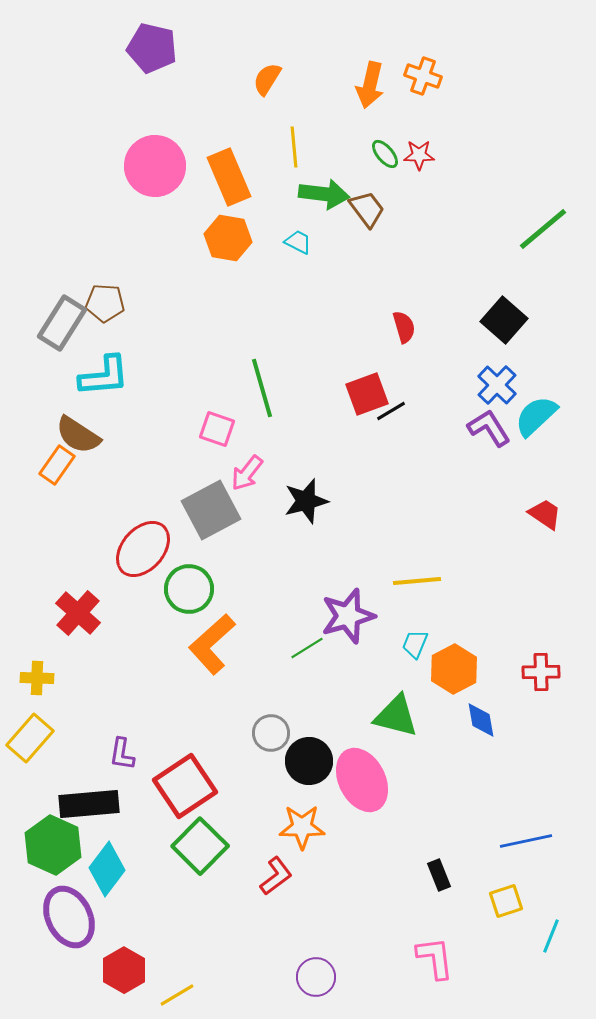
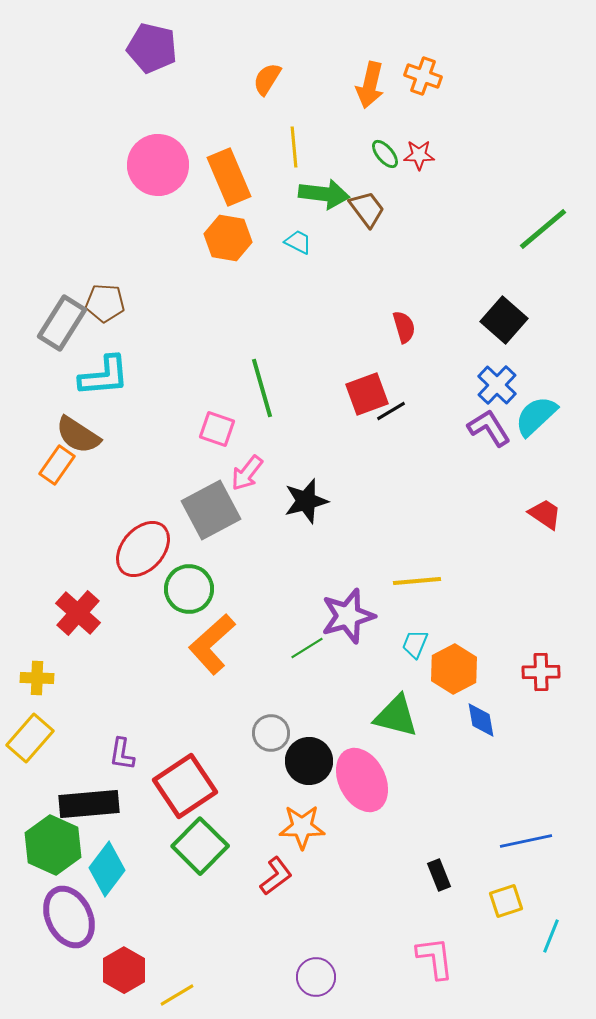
pink circle at (155, 166): moved 3 px right, 1 px up
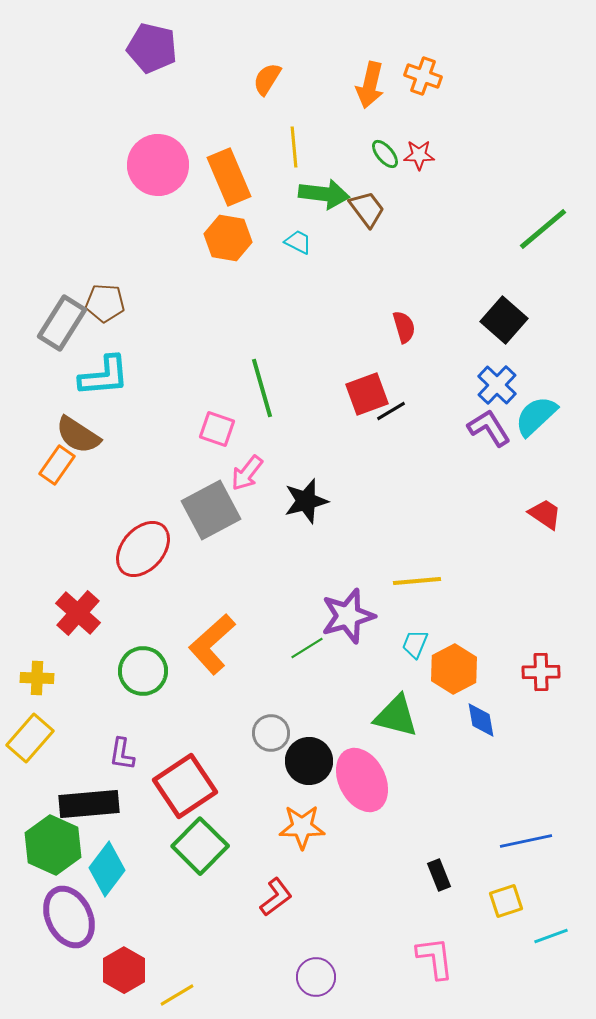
green circle at (189, 589): moved 46 px left, 82 px down
red L-shape at (276, 876): moved 21 px down
cyan line at (551, 936): rotated 48 degrees clockwise
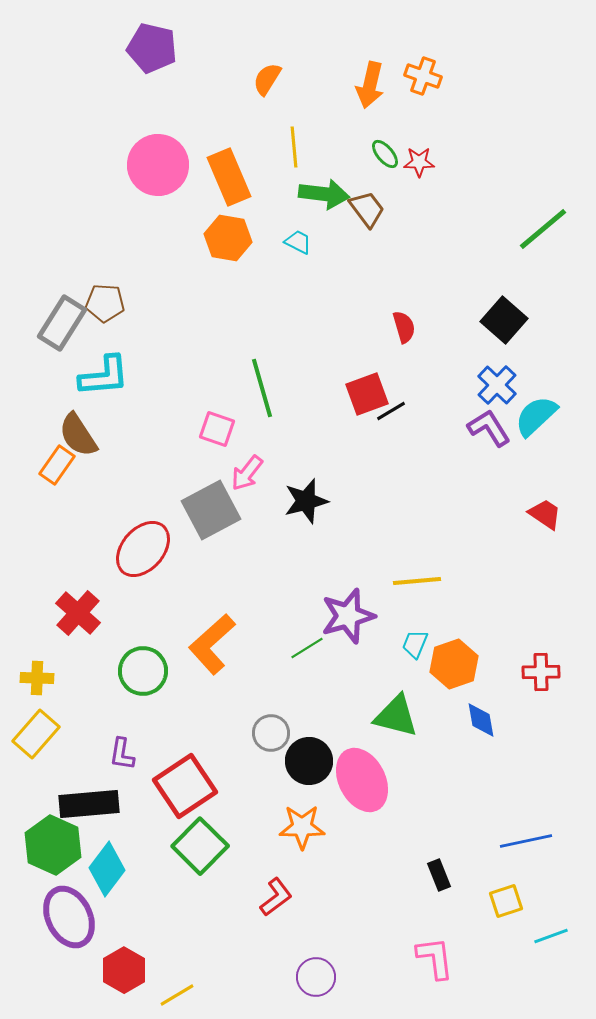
red star at (419, 155): moved 7 px down
brown semicircle at (78, 435): rotated 24 degrees clockwise
orange hexagon at (454, 669): moved 5 px up; rotated 9 degrees clockwise
yellow rectangle at (30, 738): moved 6 px right, 4 px up
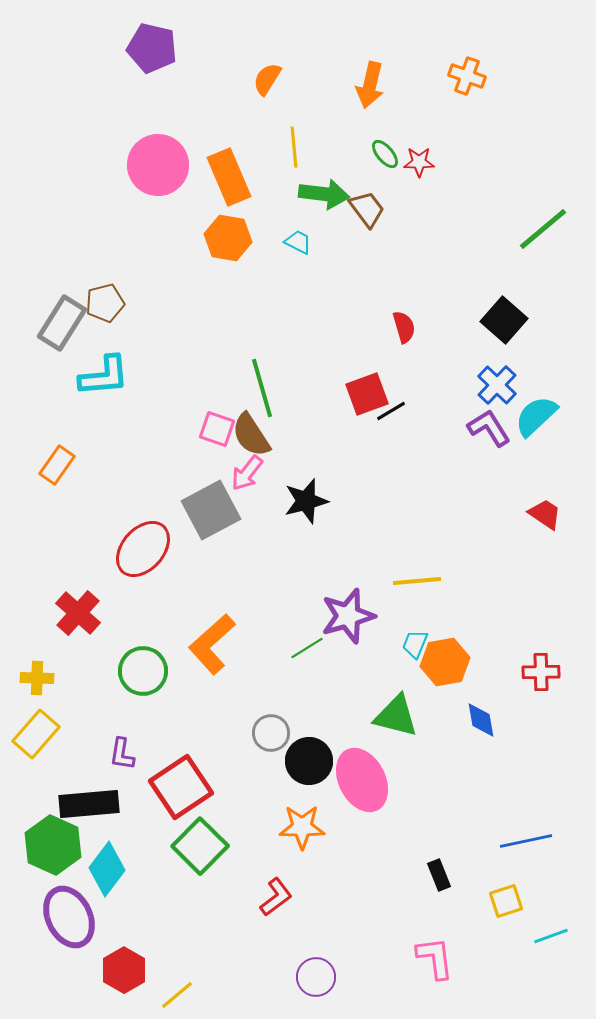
orange cross at (423, 76): moved 44 px right
brown pentagon at (105, 303): rotated 18 degrees counterclockwise
brown semicircle at (78, 435): moved 173 px right
orange hexagon at (454, 664): moved 9 px left, 2 px up; rotated 9 degrees clockwise
red square at (185, 786): moved 4 px left, 1 px down
yellow line at (177, 995): rotated 9 degrees counterclockwise
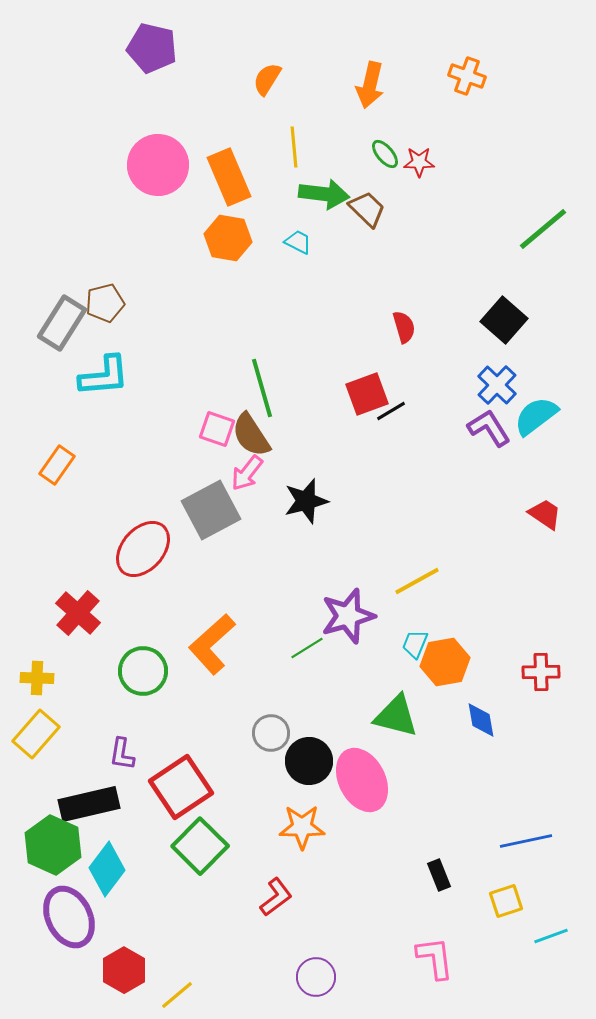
brown trapezoid at (367, 209): rotated 9 degrees counterclockwise
cyan semicircle at (536, 416): rotated 6 degrees clockwise
yellow line at (417, 581): rotated 24 degrees counterclockwise
black rectangle at (89, 804): rotated 8 degrees counterclockwise
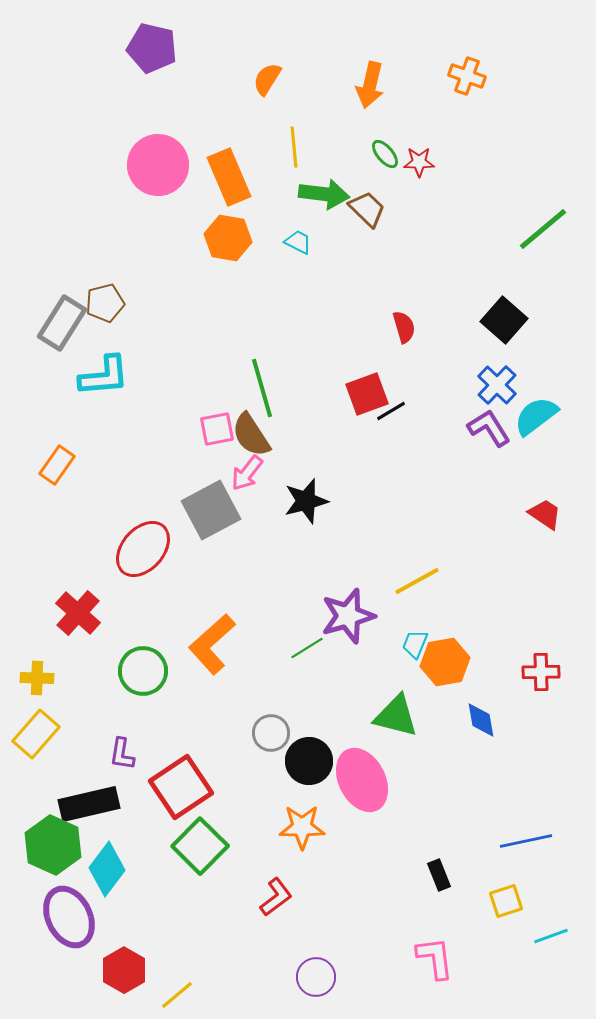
pink square at (217, 429): rotated 30 degrees counterclockwise
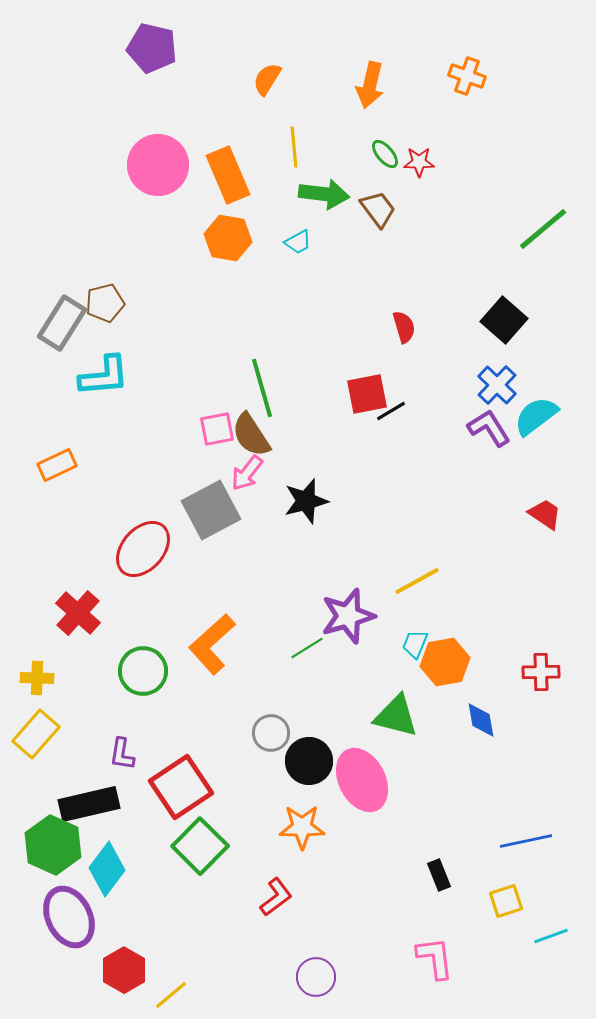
orange rectangle at (229, 177): moved 1 px left, 2 px up
brown trapezoid at (367, 209): moved 11 px right; rotated 9 degrees clockwise
cyan trapezoid at (298, 242): rotated 124 degrees clockwise
red square at (367, 394): rotated 9 degrees clockwise
orange rectangle at (57, 465): rotated 30 degrees clockwise
yellow line at (177, 995): moved 6 px left
